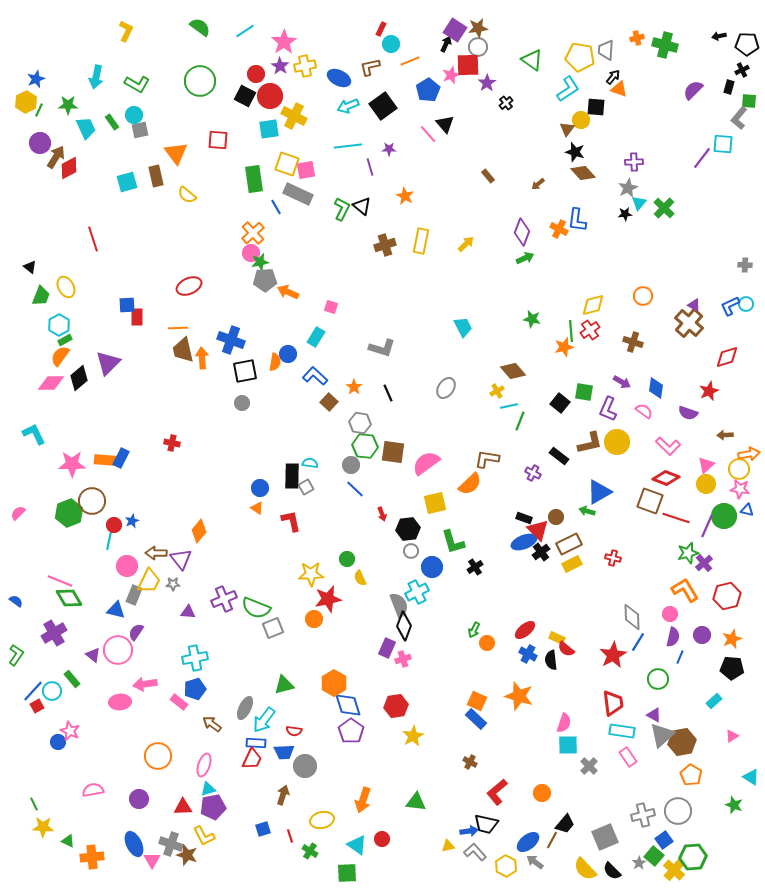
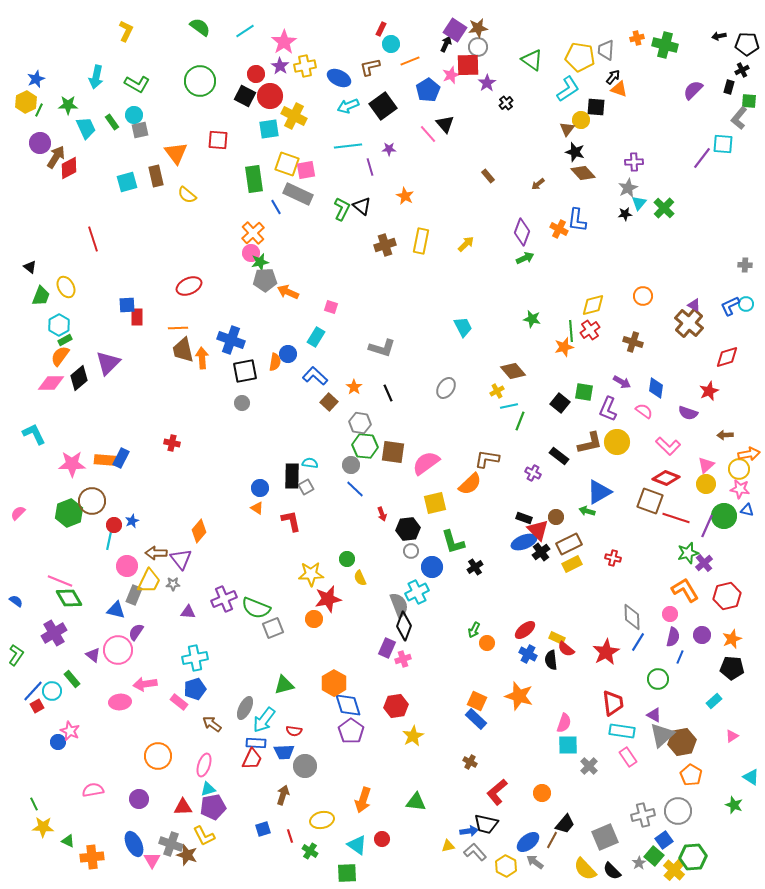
red star at (613, 655): moved 7 px left, 3 px up
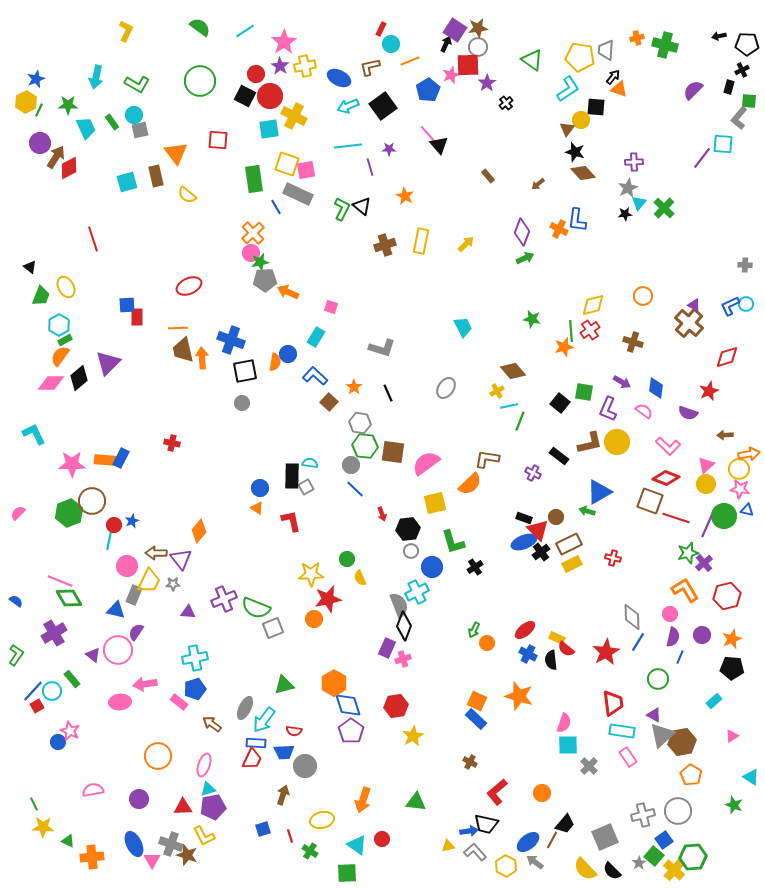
black triangle at (445, 124): moved 6 px left, 21 px down
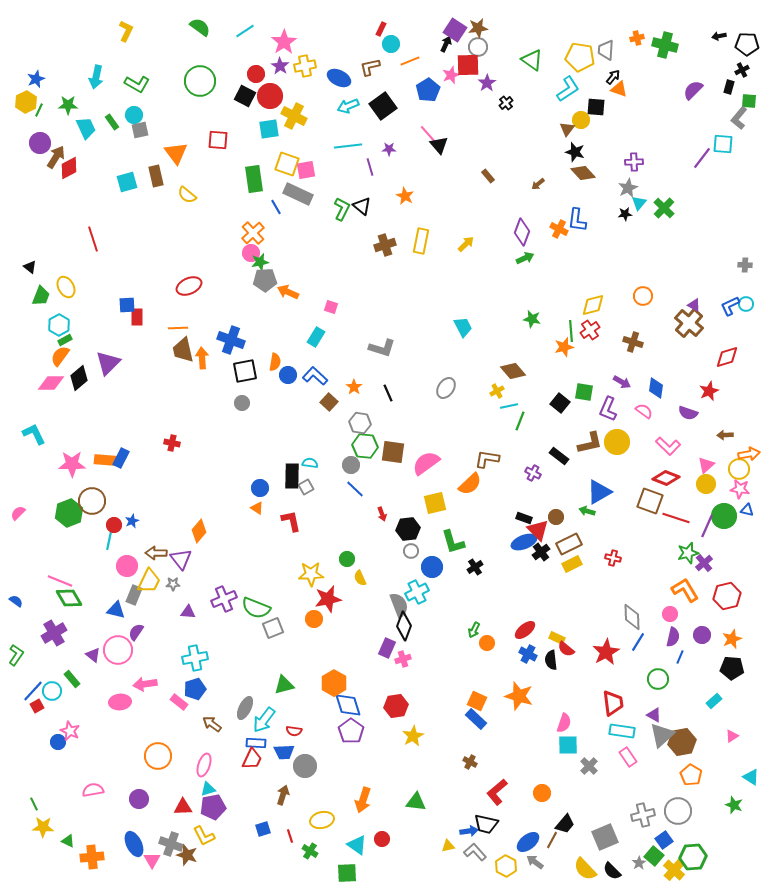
blue circle at (288, 354): moved 21 px down
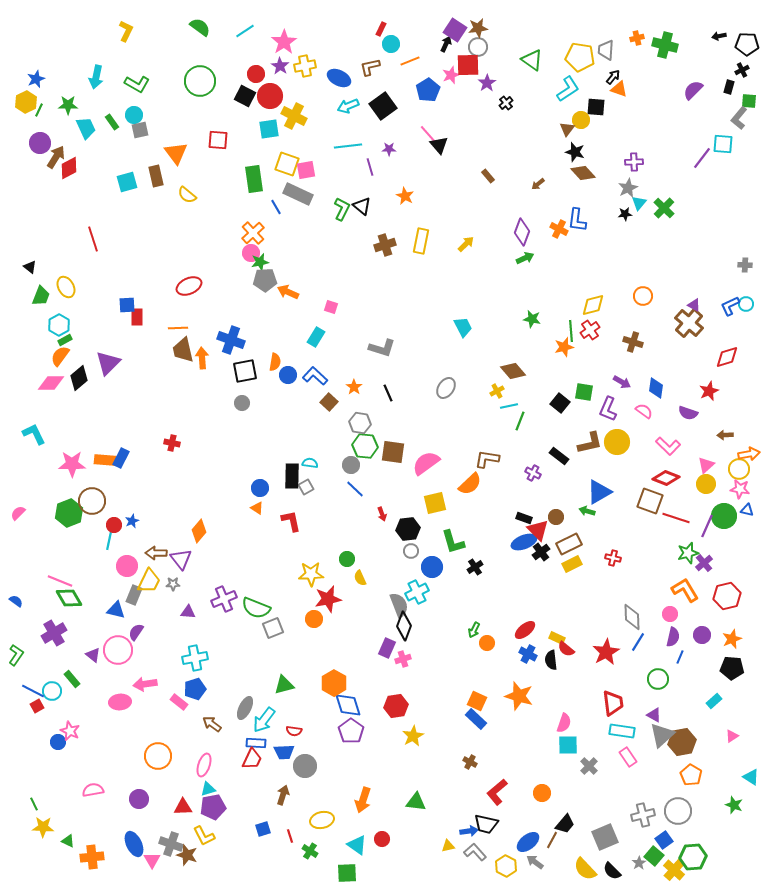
blue line at (33, 691): rotated 75 degrees clockwise
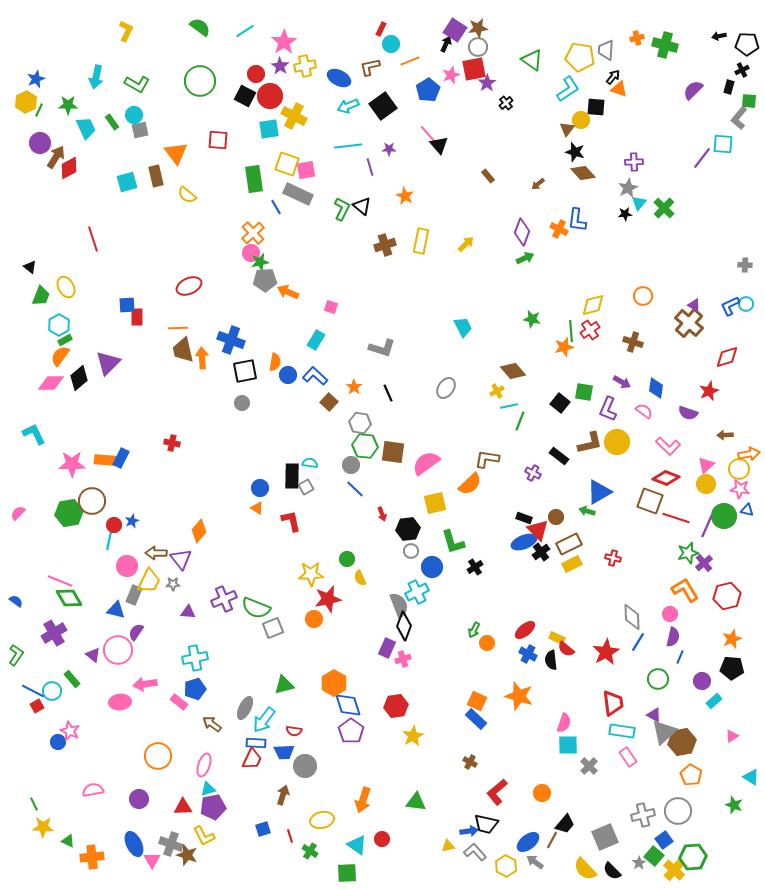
red square at (468, 65): moved 6 px right, 4 px down; rotated 10 degrees counterclockwise
cyan rectangle at (316, 337): moved 3 px down
green hexagon at (69, 513): rotated 12 degrees clockwise
purple circle at (702, 635): moved 46 px down
gray triangle at (662, 735): moved 2 px right, 3 px up
